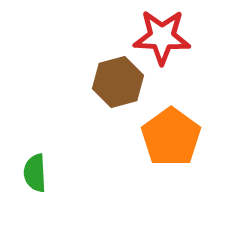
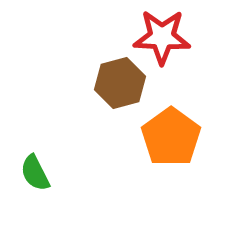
brown hexagon: moved 2 px right, 1 px down
green semicircle: rotated 24 degrees counterclockwise
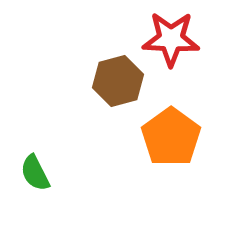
red star: moved 9 px right, 2 px down
brown hexagon: moved 2 px left, 2 px up
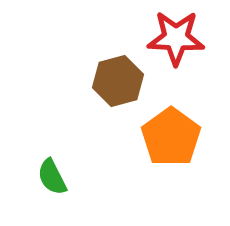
red star: moved 5 px right, 1 px up
green semicircle: moved 17 px right, 4 px down
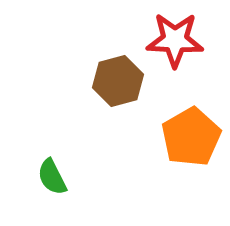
red star: moved 1 px left, 2 px down
orange pentagon: moved 20 px right; rotated 6 degrees clockwise
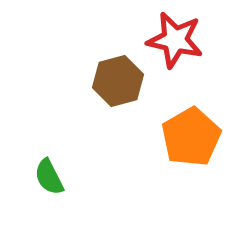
red star: rotated 10 degrees clockwise
green semicircle: moved 3 px left
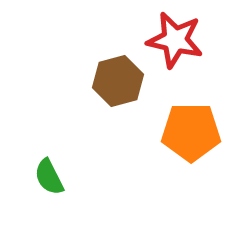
orange pentagon: moved 5 px up; rotated 30 degrees clockwise
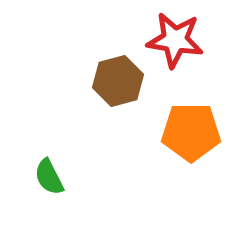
red star: rotated 4 degrees counterclockwise
